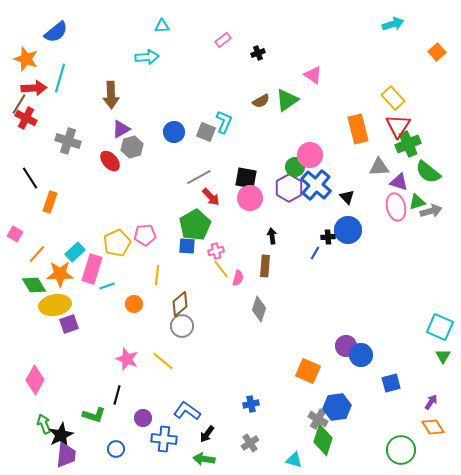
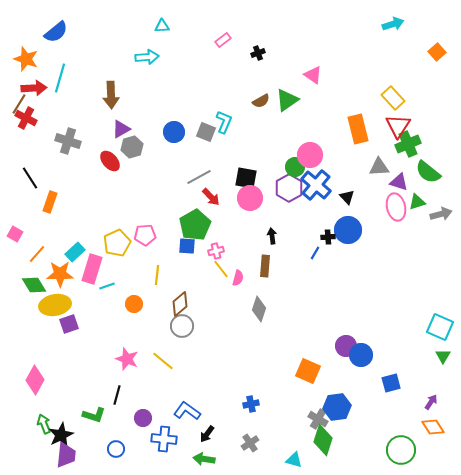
gray arrow at (431, 211): moved 10 px right, 3 px down
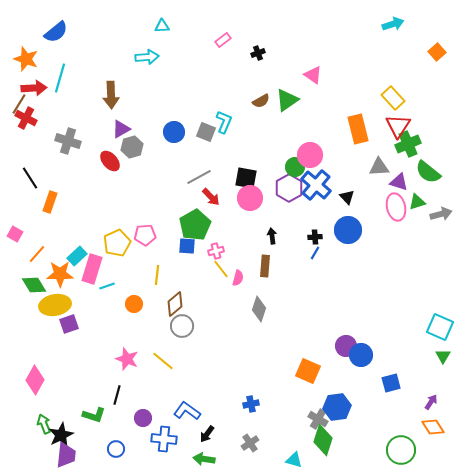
black cross at (328, 237): moved 13 px left
cyan rectangle at (75, 252): moved 2 px right, 4 px down
brown diamond at (180, 304): moved 5 px left
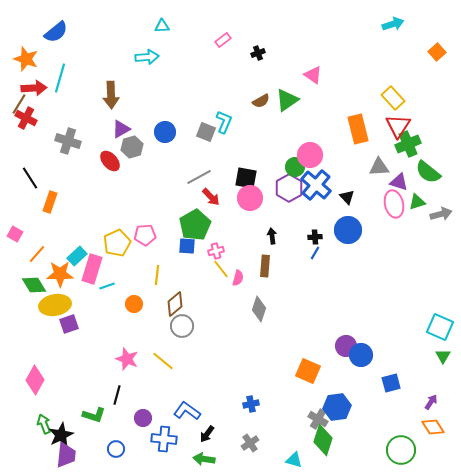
blue circle at (174, 132): moved 9 px left
pink ellipse at (396, 207): moved 2 px left, 3 px up
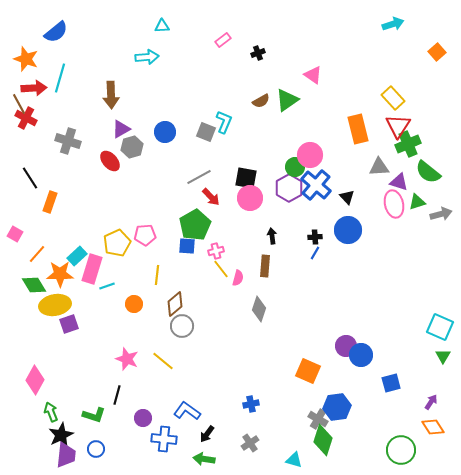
brown line at (19, 104): rotated 60 degrees counterclockwise
green arrow at (44, 424): moved 7 px right, 12 px up
blue circle at (116, 449): moved 20 px left
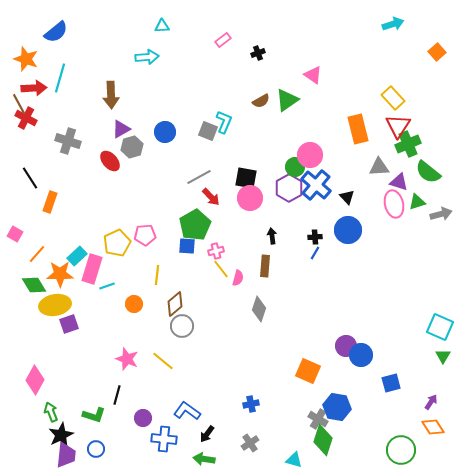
gray square at (206, 132): moved 2 px right, 1 px up
blue hexagon at (337, 407): rotated 16 degrees clockwise
